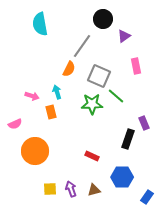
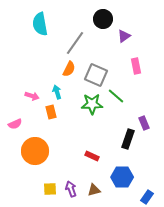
gray line: moved 7 px left, 3 px up
gray square: moved 3 px left, 1 px up
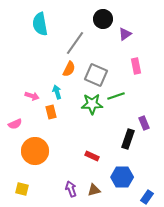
purple triangle: moved 1 px right, 2 px up
green line: rotated 60 degrees counterclockwise
yellow square: moved 28 px left; rotated 16 degrees clockwise
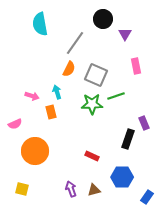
purple triangle: rotated 24 degrees counterclockwise
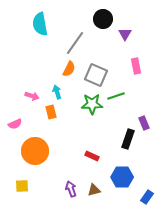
yellow square: moved 3 px up; rotated 16 degrees counterclockwise
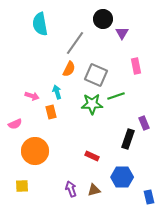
purple triangle: moved 3 px left, 1 px up
blue rectangle: moved 2 px right; rotated 48 degrees counterclockwise
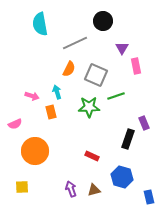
black circle: moved 2 px down
purple triangle: moved 15 px down
gray line: rotated 30 degrees clockwise
green star: moved 3 px left, 3 px down
blue hexagon: rotated 15 degrees clockwise
yellow square: moved 1 px down
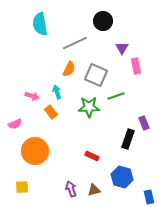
orange rectangle: rotated 24 degrees counterclockwise
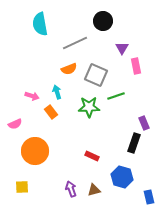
orange semicircle: rotated 42 degrees clockwise
black rectangle: moved 6 px right, 4 px down
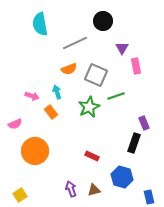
green star: rotated 25 degrees counterclockwise
yellow square: moved 2 px left, 8 px down; rotated 32 degrees counterclockwise
